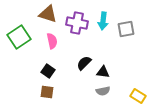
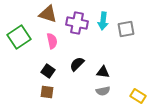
black semicircle: moved 7 px left, 1 px down
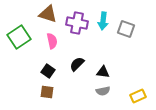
gray square: rotated 30 degrees clockwise
yellow rectangle: rotated 56 degrees counterclockwise
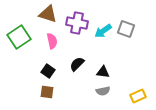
cyan arrow: moved 10 px down; rotated 48 degrees clockwise
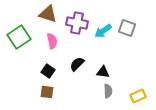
gray square: moved 1 px right, 1 px up
gray semicircle: moved 5 px right; rotated 80 degrees counterclockwise
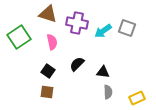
pink semicircle: moved 1 px down
gray semicircle: moved 1 px down
yellow rectangle: moved 1 px left, 2 px down
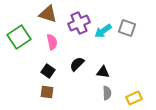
purple cross: moved 2 px right; rotated 35 degrees counterclockwise
gray semicircle: moved 1 px left, 1 px down
yellow rectangle: moved 3 px left
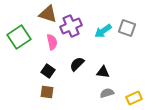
purple cross: moved 8 px left, 3 px down
gray semicircle: rotated 104 degrees counterclockwise
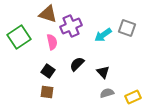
cyan arrow: moved 4 px down
black triangle: rotated 40 degrees clockwise
yellow rectangle: moved 1 px left, 1 px up
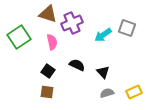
purple cross: moved 1 px right, 3 px up
black semicircle: moved 1 px down; rotated 70 degrees clockwise
yellow rectangle: moved 1 px right, 5 px up
